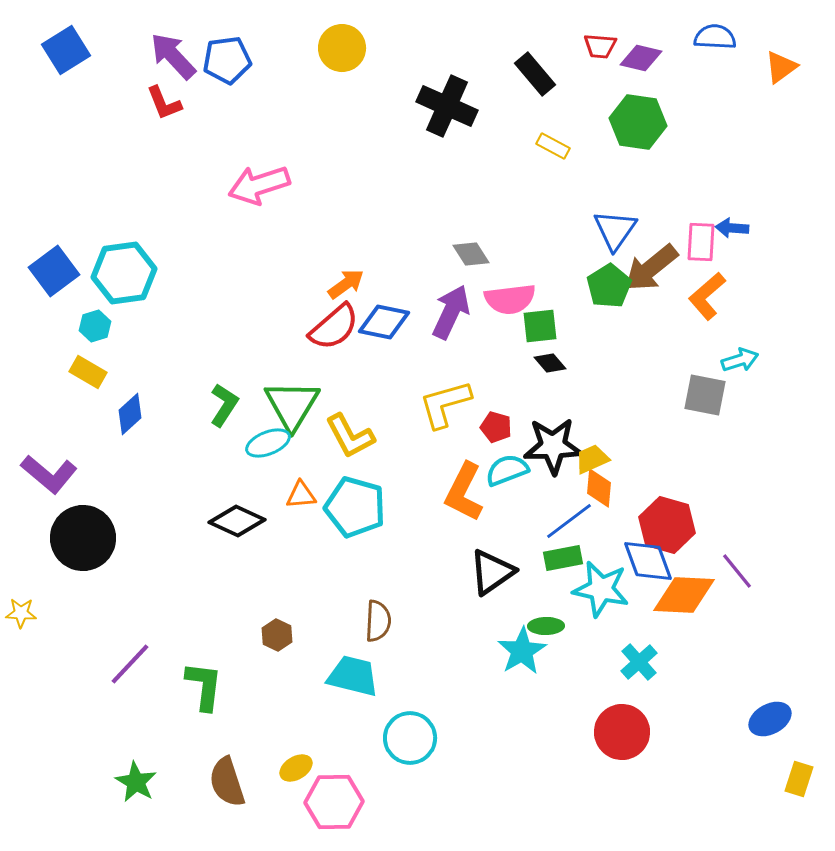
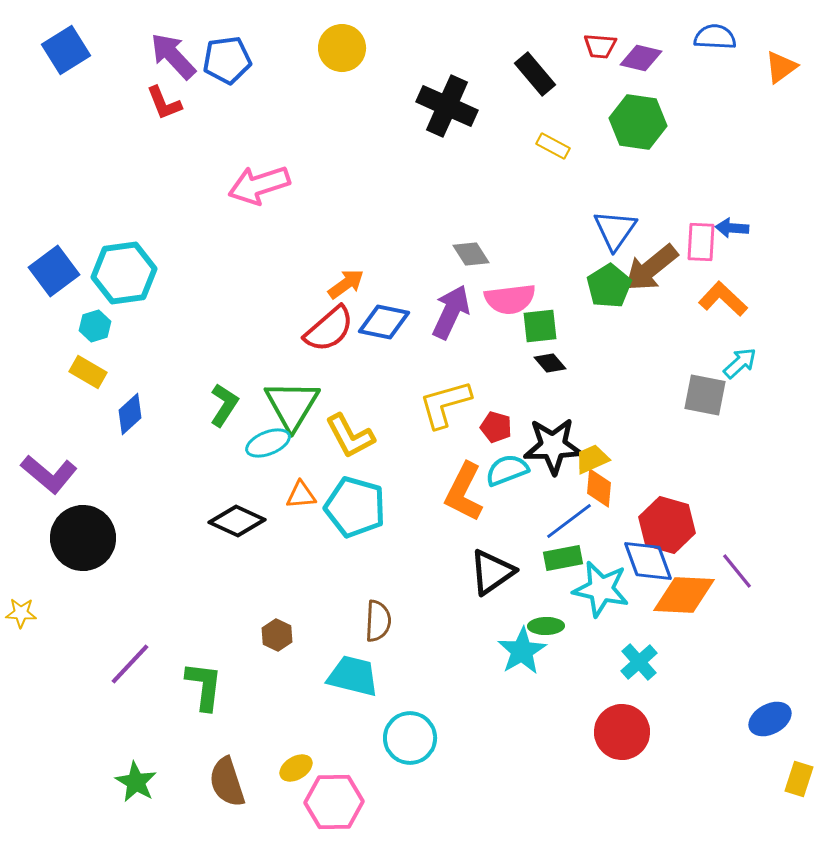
orange L-shape at (707, 296): moved 16 px right, 3 px down; rotated 84 degrees clockwise
red semicircle at (334, 327): moved 5 px left, 2 px down
cyan arrow at (740, 360): moved 3 px down; rotated 24 degrees counterclockwise
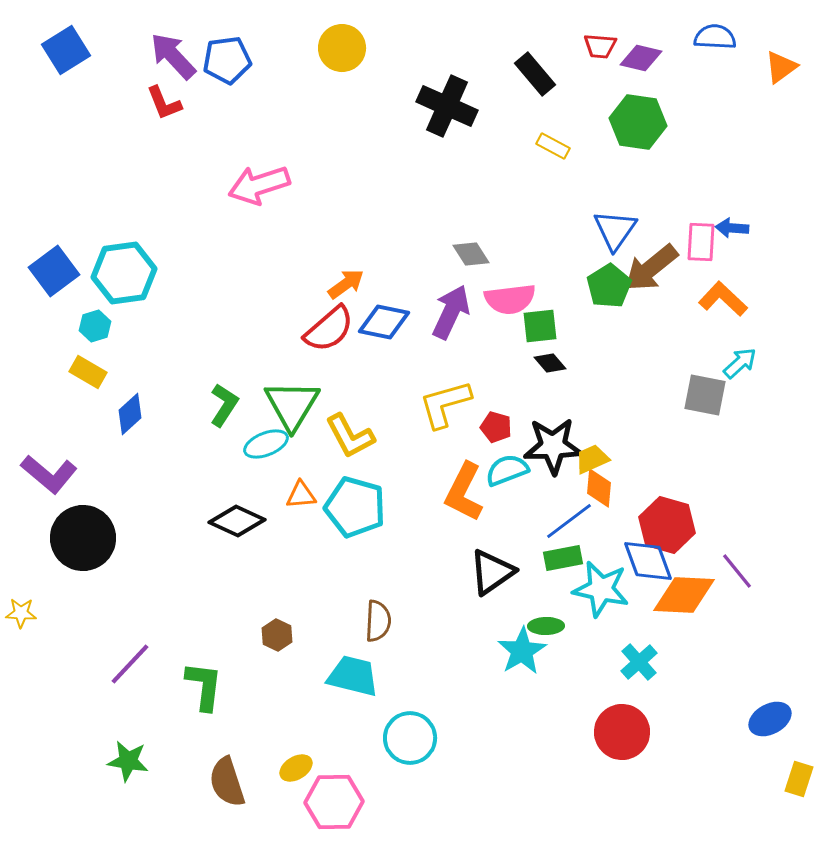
cyan ellipse at (268, 443): moved 2 px left, 1 px down
green star at (136, 782): moved 8 px left, 21 px up; rotated 21 degrees counterclockwise
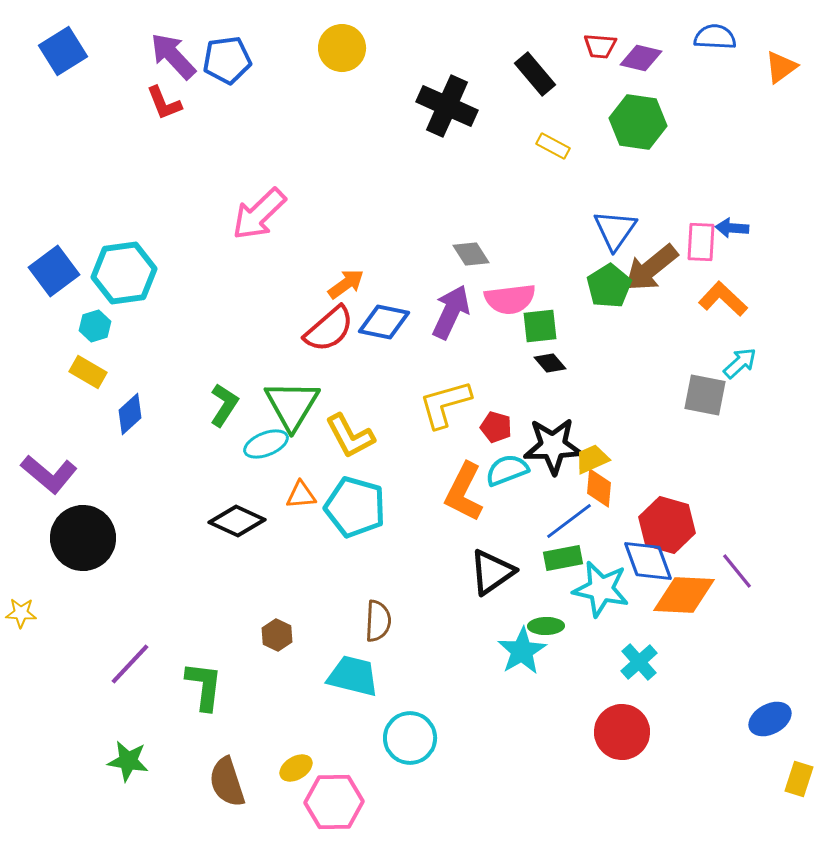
blue square at (66, 50): moved 3 px left, 1 px down
pink arrow at (259, 185): moved 29 px down; rotated 26 degrees counterclockwise
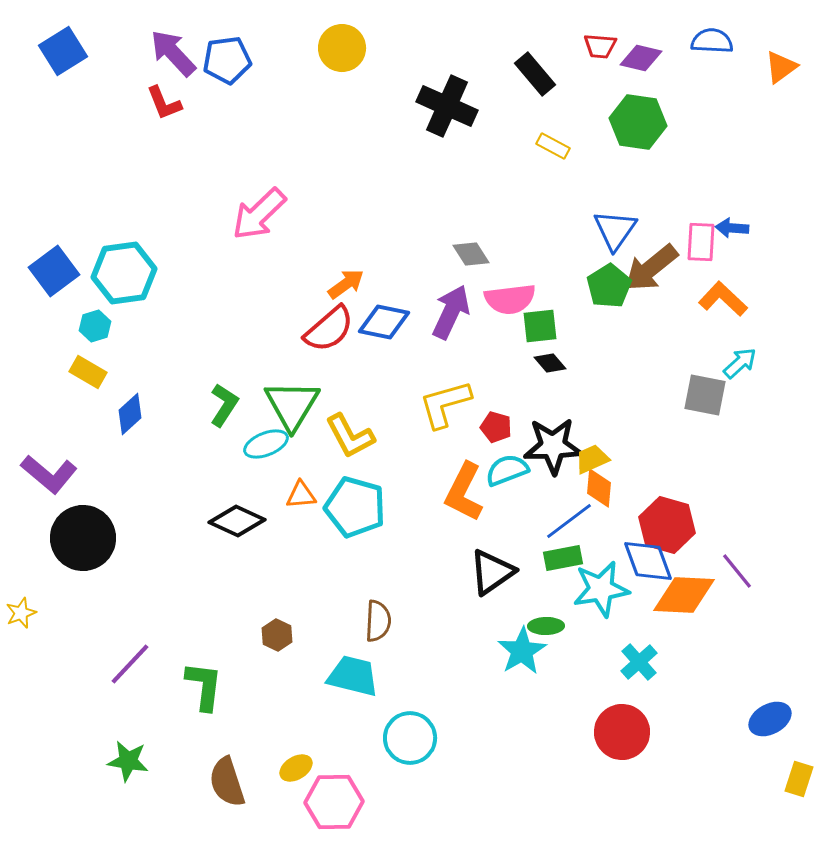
blue semicircle at (715, 37): moved 3 px left, 4 px down
purple arrow at (173, 56): moved 3 px up
cyan star at (601, 589): rotated 22 degrees counterclockwise
yellow star at (21, 613): rotated 24 degrees counterclockwise
